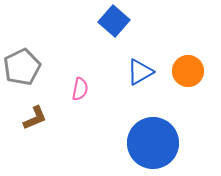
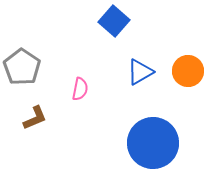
gray pentagon: rotated 12 degrees counterclockwise
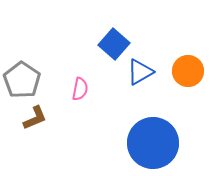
blue square: moved 23 px down
gray pentagon: moved 13 px down
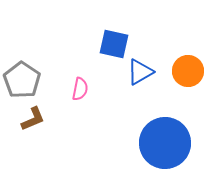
blue square: rotated 28 degrees counterclockwise
brown L-shape: moved 2 px left, 1 px down
blue circle: moved 12 px right
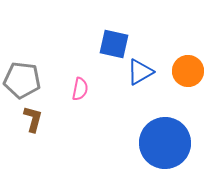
gray pentagon: rotated 27 degrees counterclockwise
brown L-shape: rotated 52 degrees counterclockwise
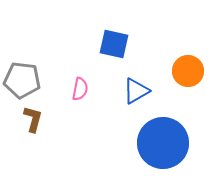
blue triangle: moved 4 px left, 19 px down
blue circle: moved 2 px left
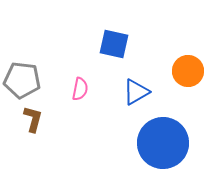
blue triangle: moved 1 px down
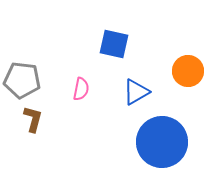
pink semicircle: moved 1 px right
blue circle: moved 1 px left, 1 px up
